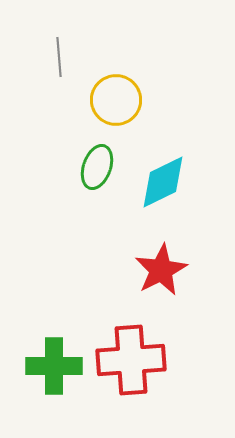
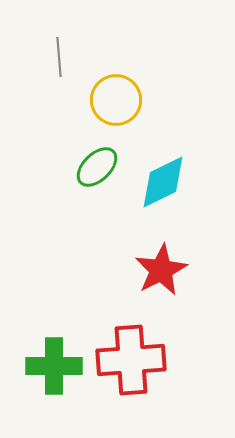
green ellipse: rotated 27 degrees clockwise
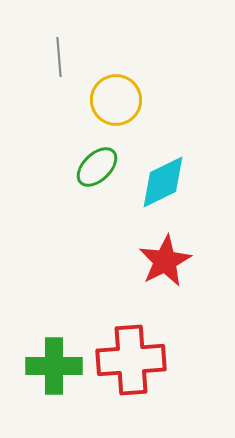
red star: moved 4 px right, 9 px up
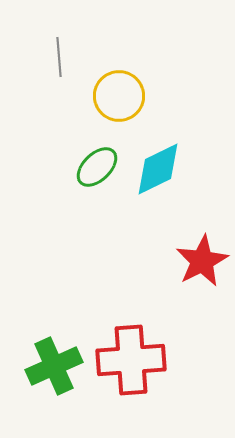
yellow circle: moved 3 px right, 4 px up
cyan diamond: moved 5 px left, 13 px up
red star: moved 37 px right
green cross: rotated 24 degrees counterclockwise
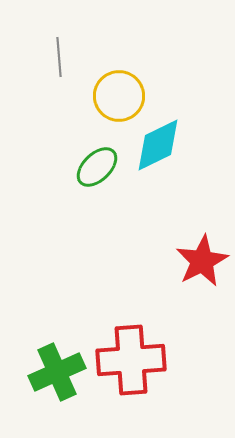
cyan diamond: moved 24 px up
green cross: moved 3 px right, 6 px down
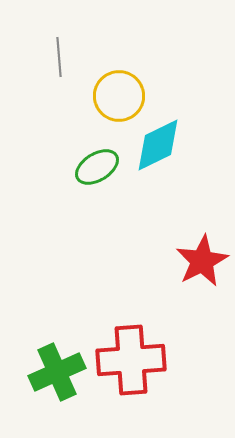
green ellipse: rotated 12 degrees clockwise
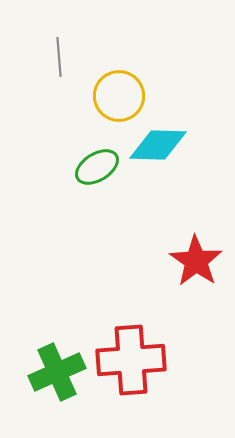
cyan diamond: rotated 28 degrees clockwise
red star: moved 6 px left; rotated 10 degrees counterclockwise
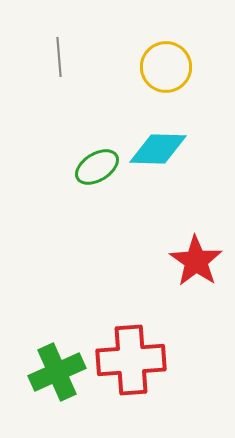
yellow circle: moved 47 px right, 29 px up
cyan diamond: moved 4 px down
